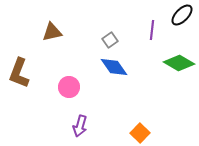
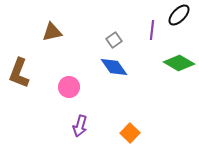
black ellipse: moved 3 px left
gray square: moved 4 px right
orange square: moved 10 px left
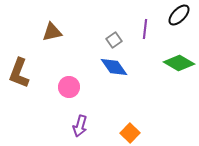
purple line: moved 7 px left, 1 px up
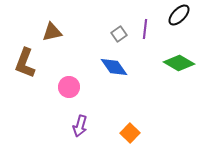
gray square: moved 5 px right, 6 px up
brown L-shape: moved 6 px right, 10 px up
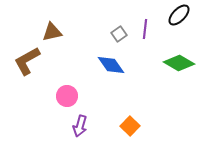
brown L-shape: moved 2 px right, 2 px up; rotated 40 degrees clockwise
blue diamond: moved 3 px left, 2 px up
pink circle: moved 2 px left, 9 px down
orange square: moved 7 px up
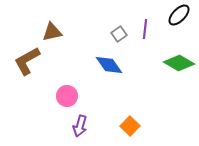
blue diamond: moved 2 px left
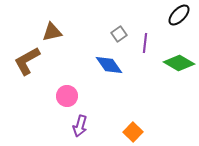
purple line: moved 14 px down
orange square: moved 3 px right, 6 px down
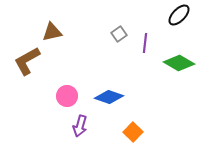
blue diamond: moved 32 px down; rotated 36 degrees counterclockwise
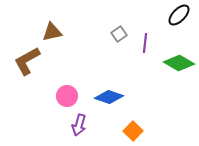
purple arrow: moved 1 px left, 1 px up
orange square: moved 1 px up
